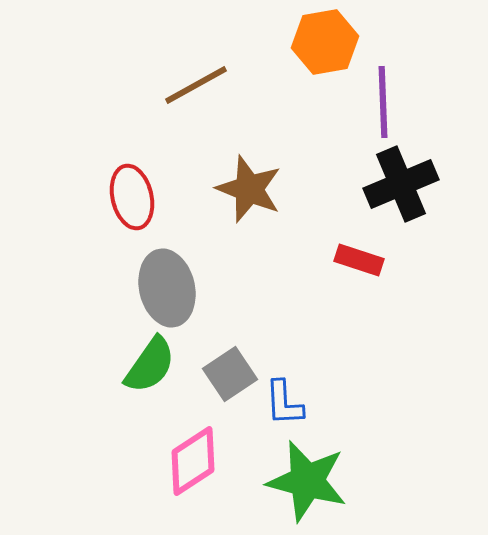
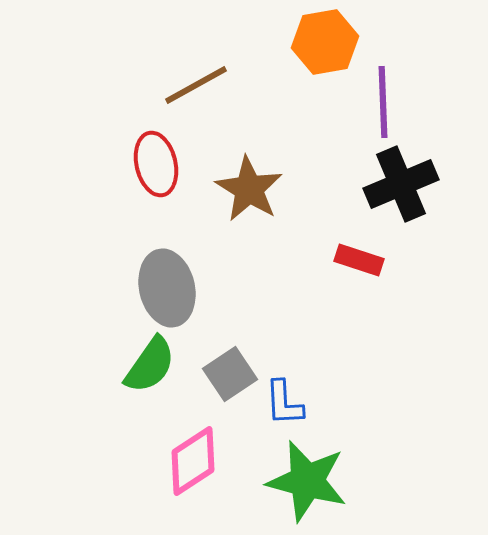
brown star: rotated 10 degrees clockwise
red ellipse: moved 24 px right, 33 px up
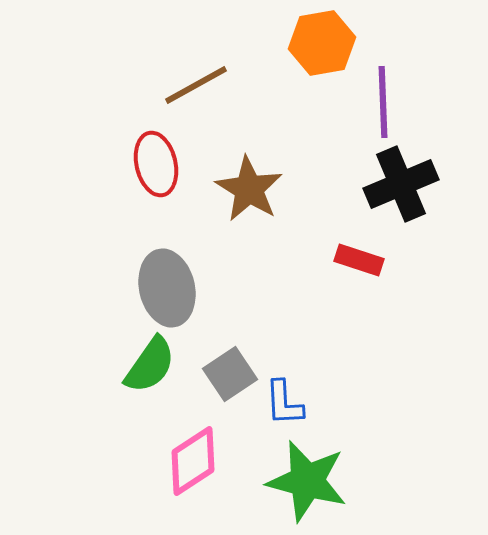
orange hexagon: moved 3 px left, 1 px down
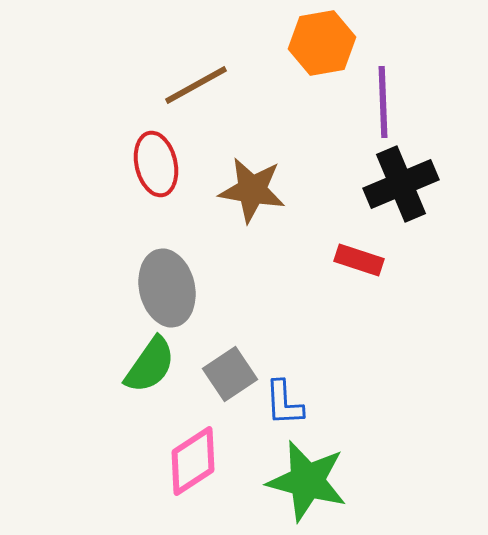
brown star: moved 3 px right, 1 px down; rotated 22 degrees counterclockwise
